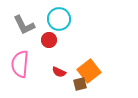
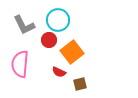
cyan circle: moved 1 px left, 1 px down
orange square: moved 17 px left, 19 px up
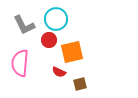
cyan circle: moved 2 px left, 1 px up
orange square: rotated 25 degrees clockwise
pink semicircle: moved 1 px up
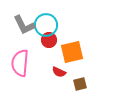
cyan circle: moved 10 px left, 6 px down
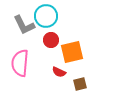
cyan circle: moved 9 px up
red circle: moved 2 px right
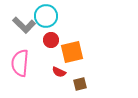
gray L-shape: rotated 20 degrees counterclockwise
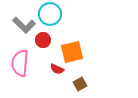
cyan circle: moved 4 px right, 2 px up
red circle: moved 8 px left
red semicircle: moved 2 px left, 3 px up
brown square: rotated 16 degrees counterclockwise
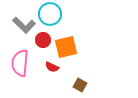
orange square: moved 6 px left, 5 px up
red semicircle: moved 5 px left, 2 px up
brown square: moved 1 px down; rotated 32 degrees counterclockwise
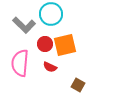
cyan circle: moved 1 px right
red circle: moved 2 px right, 4 px down
orange square: moved 1 px left, 2 px up
red semicircle: moved 2 px left
brown square: moved 2 px left
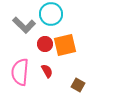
pink semicircle: moved 9 px down
red semicircle: moved 3 px left, 4 px down; rotated 144 degrees counterclockwise
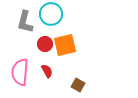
gray L-shape: moved 1 px right, 3 px up; rotated 60 degrees clockwise
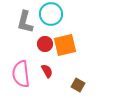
pink semicircle: moved 1 px right, 2 px down; rotated 12 degrees counterclockwise
